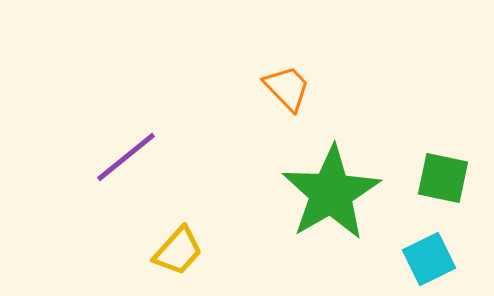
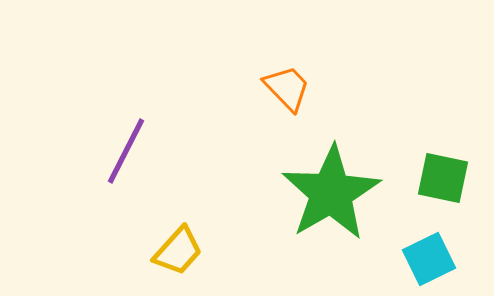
purple line: moved 6 px up; rotated 24 degrees counterclockwise
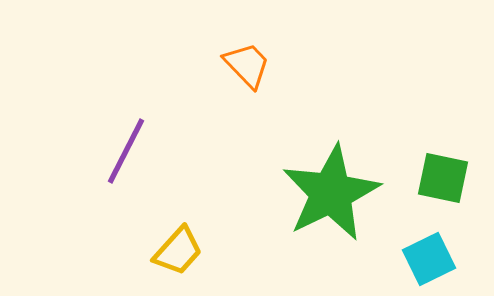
orange trapezoid: moved 40 px left, 23 px up
green star: rotated 4 degrees clockwise
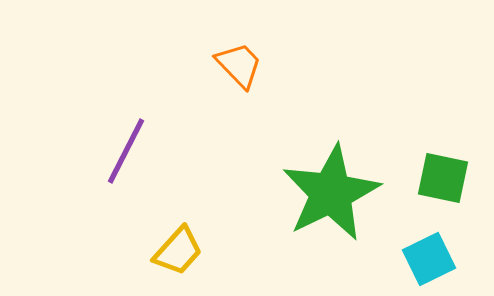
orange trapezoid: moved 8 px left
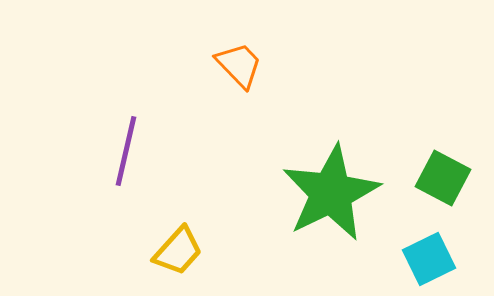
purple line: rotated 14 degrees counterclockwise
green square: rotated 16 degrees clockwise
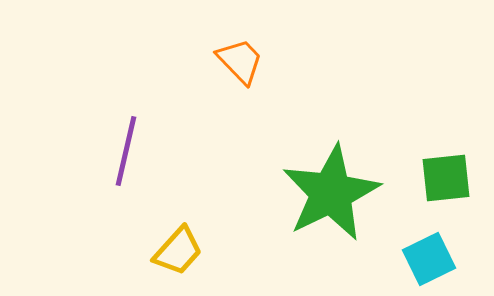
orange trapezoid: moved 1 px right, 4 px up
green square: moved 3 px right; rotated 34 degrees counterclockwise
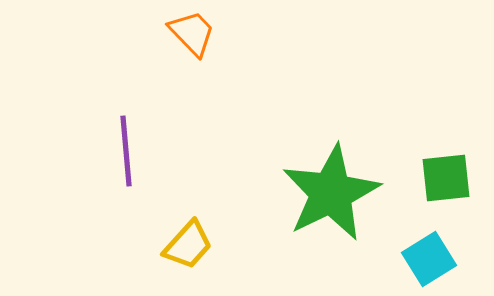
orange trapezoid: moved 48 px left, 28 px up
purple line: rotated 18 degrees counterclockwise
yellow trapezoid: moved 10 px right, 6 px up
cyan square: rotated 6 degrees counterclockwise
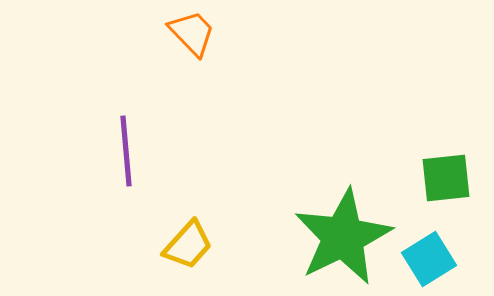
green star: moved 12 px right, 44 px down
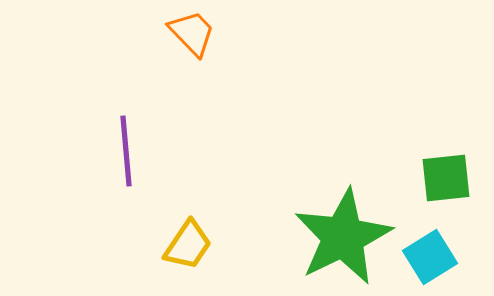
yellow trapezoid: rotated 8 degrees counterclockwise
cyan square: moved 1 px right, 2 px up
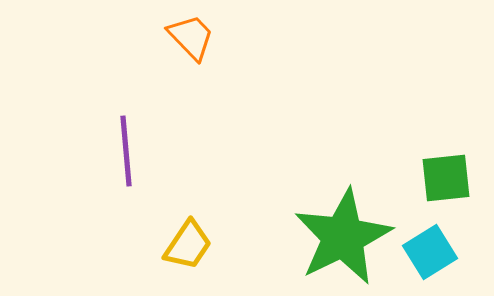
orange trapezoid: moved 1 px left, 4 px down
cyan square: moved 5 px up
